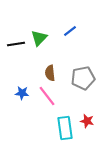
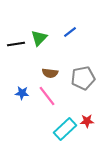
blue line: moved 1 px down
brown semicircle: rotated 77 degrees counterclockwise
red star: rotated 16 degrees counterclockwise
cyan rectangle: moved 1 px down; rotated 55 degrees clockwise
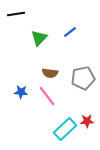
black line: moved 30 px up
blue star: moved 1 px left, 1 px up
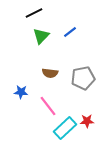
black line: moved 18 px right, 1 px up; rotated 18 degrees counterclockwise
green triangle: moved 2 px right, 2 px up
pink line: moved 1 px right, 10 px down
cyan rectangle: moved 1 px up
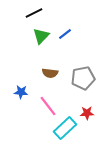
blue line: moved 5 px left, 2 px down
red star: moved 8 px up
